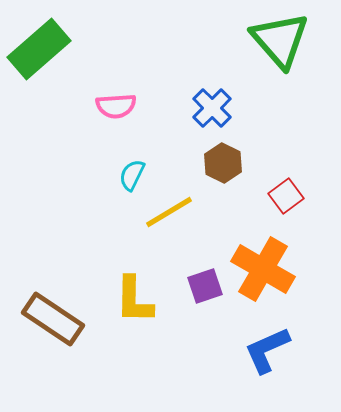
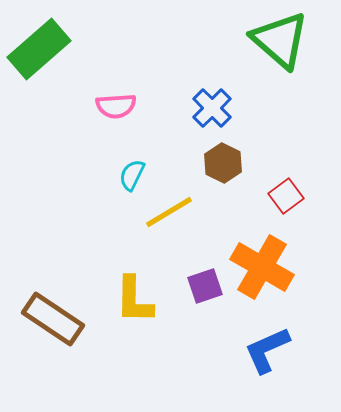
green triangle: rotated 8 degrees counterclockwise
orange cross: moved 1 px left, 2 px up
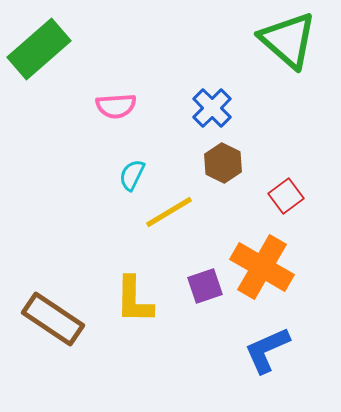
green triangle: moved 8 px right
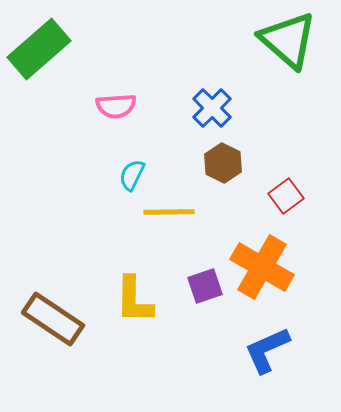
yellow line: rotated 30 degrees clockwise
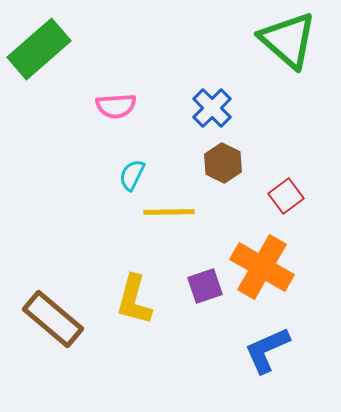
yellow L-shape: rotated 14 degrees clockwise
brown rectangle: rotated 6 degrees clockwise
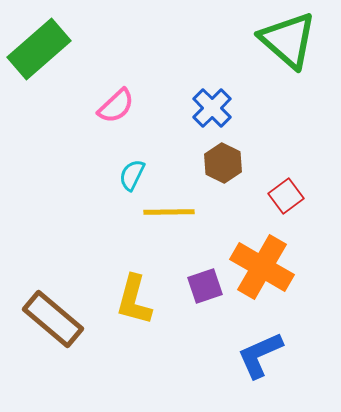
pink semicircle: rotated 39 degrees counterclockwise
blue L-shape: moved 7 px left, 5 px down
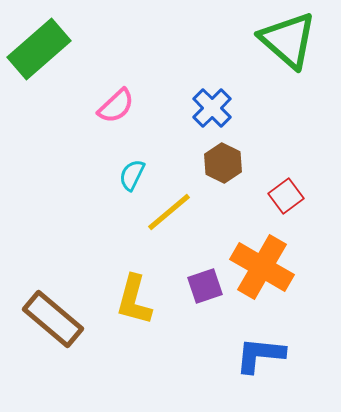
yellow line: rotated 39 degrees counterclockwise
blue L-shape: rotated 30 degrees clockwise
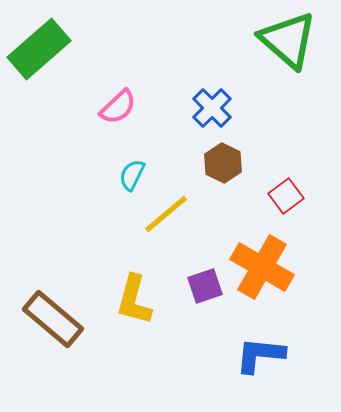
pink semicircle: moved 2 px right, 1 px down
yellow line: moved 3 px left, 2 px down
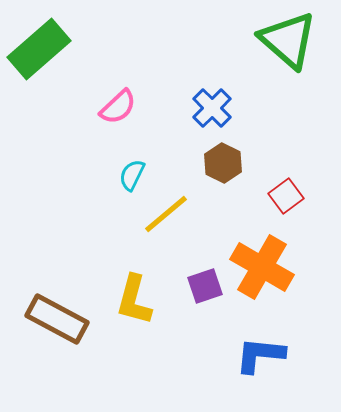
brown rectangle: moved 4 px right; rotated 12 degrees counterclockwise
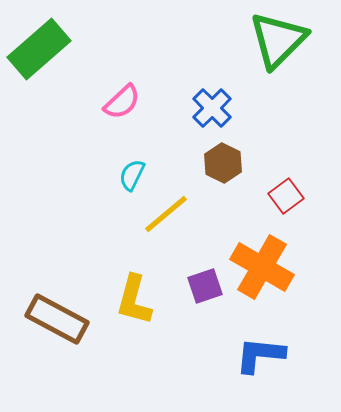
green triangle: moved 10 px left; rotated 34 degrees clockwise
pink semicircle: moved 4 px right, 5 px up
